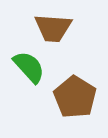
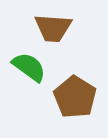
green semicircle: rotated 12 degrees counterclockwise
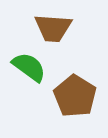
brown pentagon: moved 1 px up
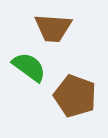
brown pentagon: rotated 12 degrees counterclockwise
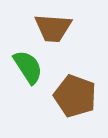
green semicircle: moved 1 px left; rotated 21 degrees clockwise
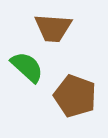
green semicircle: moved 1 px left; rotated 15 degrees counterclockwise
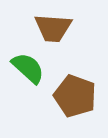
green semicircle: moved 1 px right, 1 px down
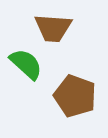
green semicircle: moved 2 px left, 4 px up
